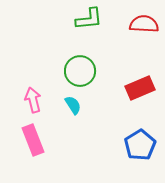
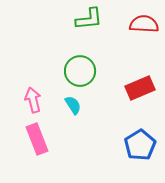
pink rectangle: moved 4 px right, 1 px up
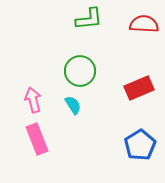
red rectangle: moved 1 px left
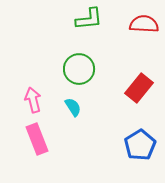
green circle: moved 1 px left, 2 px up
red rectangle: rotated 28 degrees counterclockwise
cyan semicircle: moved 2 px down
